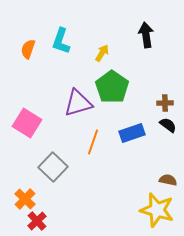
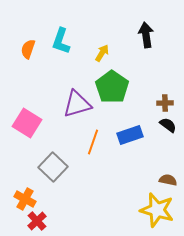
purple triangle: moved 1 px left, 1 px down
blue rectangle: moved 2 px left, 2 px down
orange cross: rotated 15 degrees counterclockwise
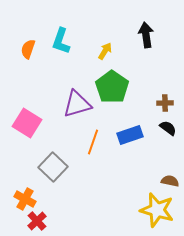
yellow arrow: moved 3 px right, 2 px up
black semicircle: moved 3 px down
brown semicircle: moved 2 px right, 1 px down
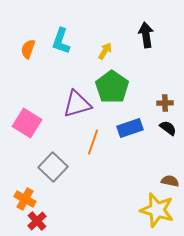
blue rectangle: moved 7 px up
